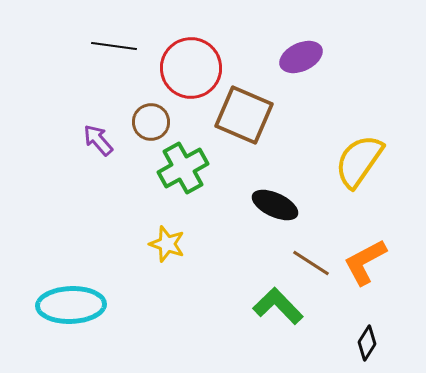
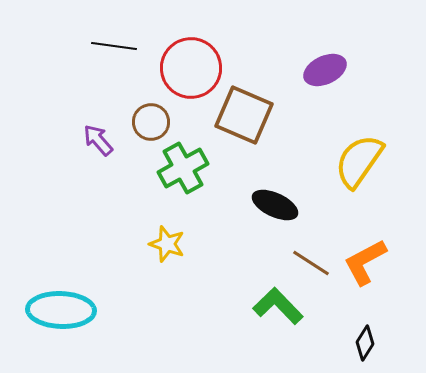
purple ellipse: moved 24 px right, 13 px down
cyan ellipse: moved 10 px left, 5 px down; rotated 4 degrees clockwise
black diamond: moved 2 px left
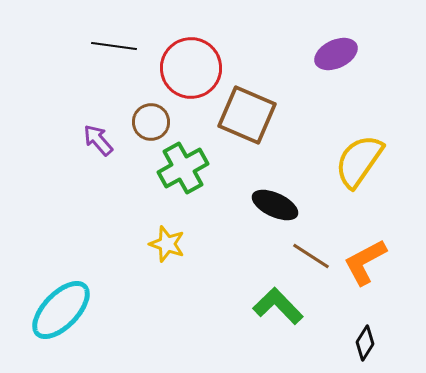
purple ellipse: moved 11 px right, 16 px up
brown square: moved 3 px right
brown line: moved 7 px up
cyan ellipse: rotated 48 degrees counterclockwise
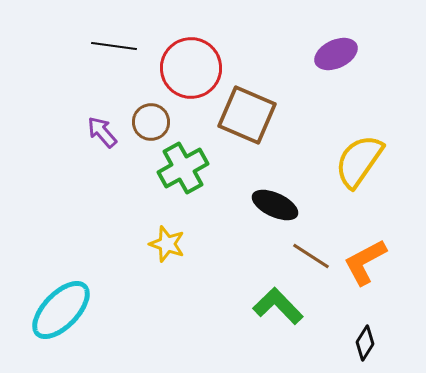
purple arrow: moved 4 px right, 8 px up
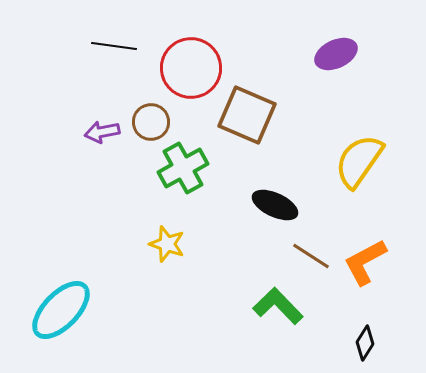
purple arrow: rotated 60 degrees counterclockwise
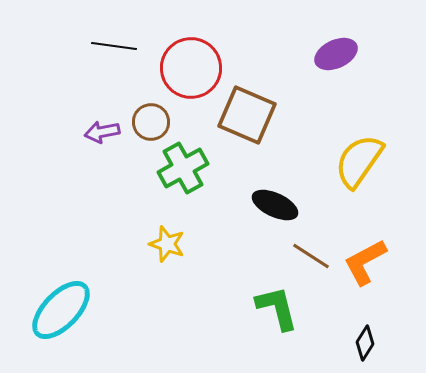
green L-shape: moved 1 px left, 2 px down; rotated 30 degrees clockwise
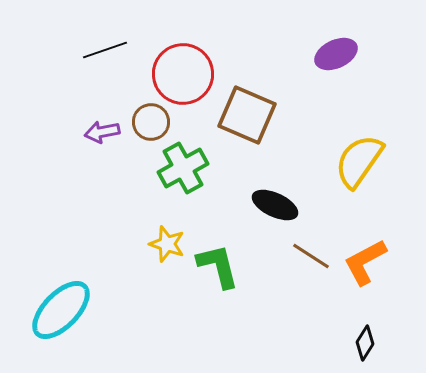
black line: moved 9 px left, 4 px down; rotated 27 degrees counterclockwise
red circle: moved 8 px left, 6 px down
green L-shape: moved 59 px left, 42 px up
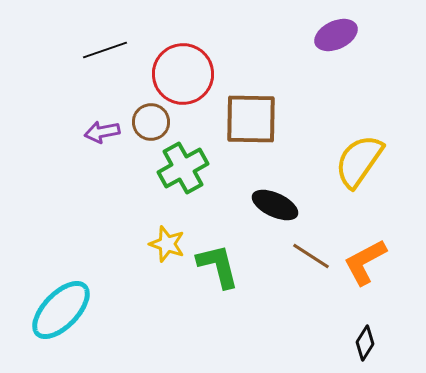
purple ellipse: moved 19 px up
brown square: moved 4 px right, 4 px down; rotated 22 degrees counterclockwise
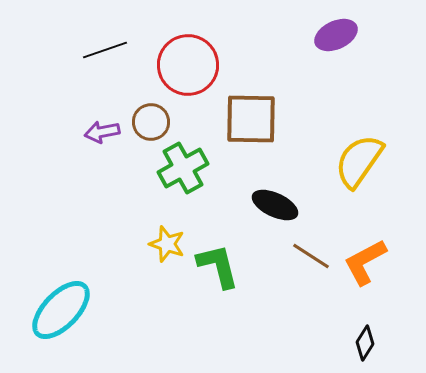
red circle: moved 5 px right, 9 px up
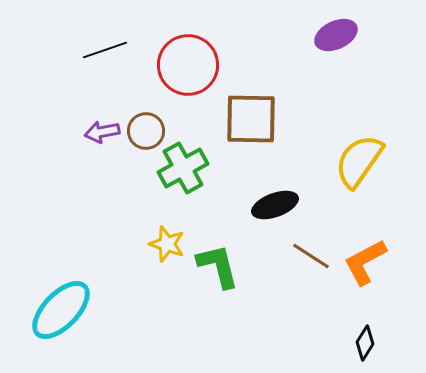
brown circle: moved 5 px left, 9 px down
black ellipse: rotated 45 degrees counterclockwise
